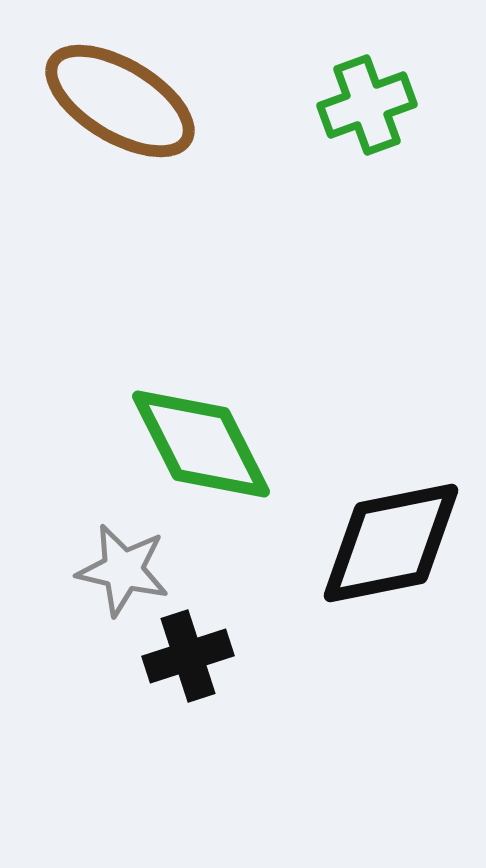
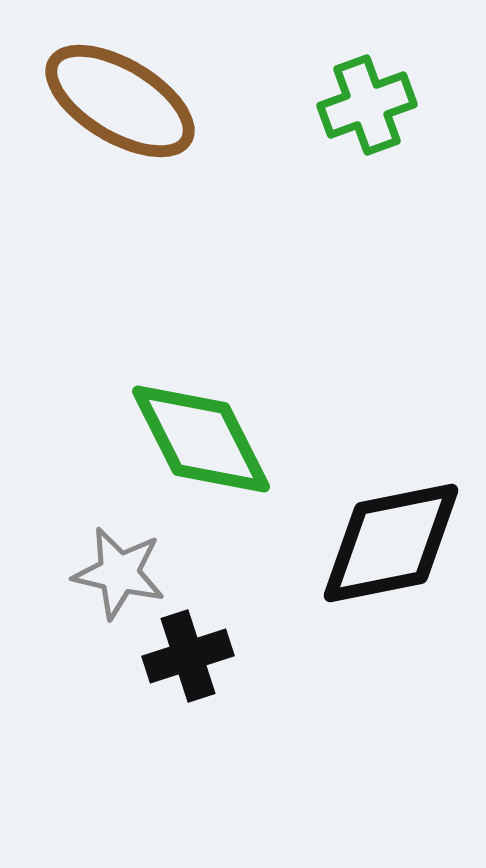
green diamond: moved 5 px up
gray star: moved 4 px left, 3 px down
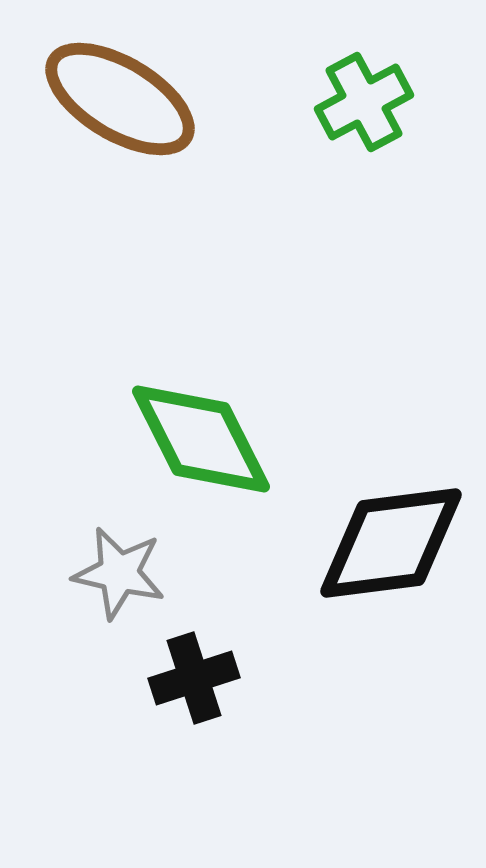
brown ellipse: moved 2 px up
green cross: moved 3 px left, 3 px up; rotated 8 degrees counterclockwise
black diamond: rotated 4 degrees clockwise
black cross: moved 6 px right, 22 px down
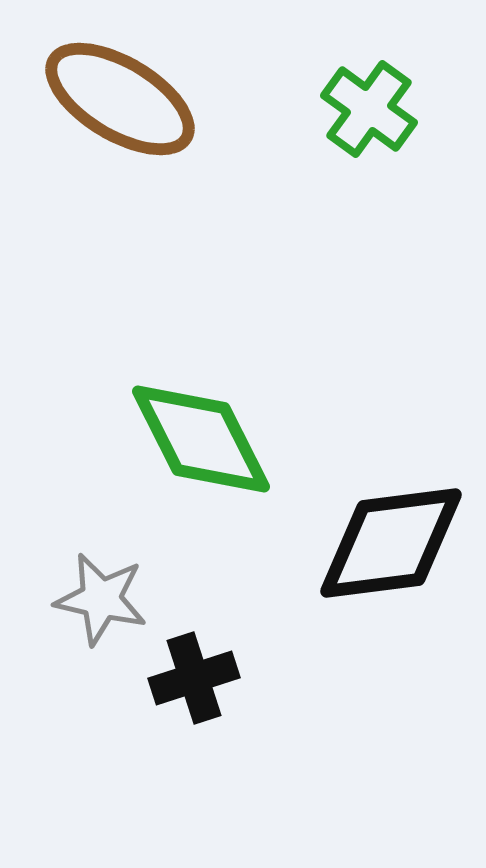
green cross: moved 5 px right, 7 px down; rotated 26 degrees counterclockwise
gray star: moved 18 px left, 26 px down
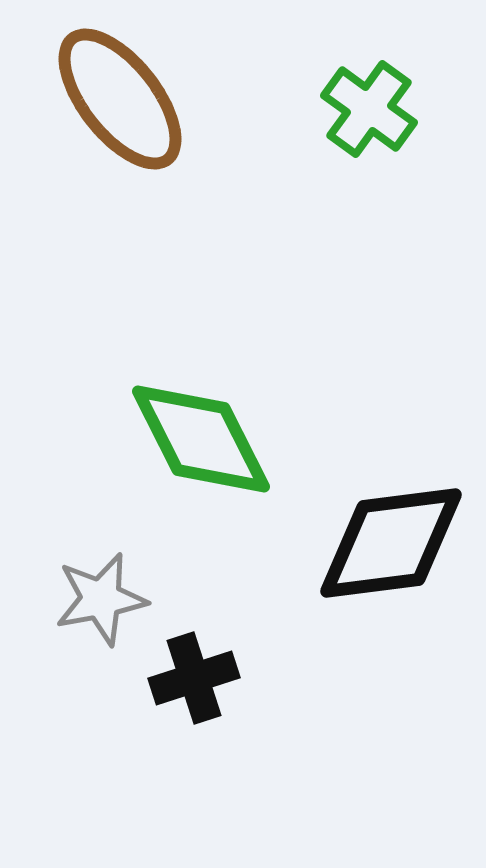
brown ellipse: rotated 21 degrees clockwise
gray star: rotated 24 degrees counterclockwise
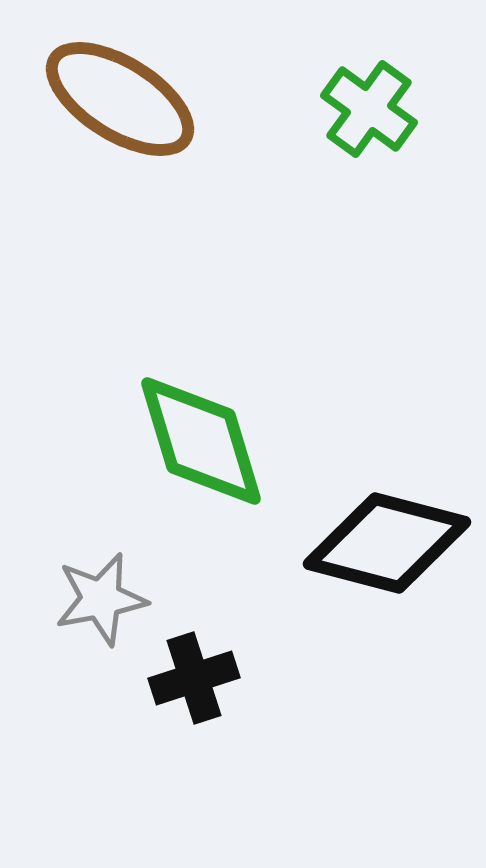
brown ellipse: rotated 20 degrees counterclockwise
green diamond: moved 2 px down; rotated 10 degrees clockwise
black diamond: moved 4 px left; rotated 22 degrees clockwise
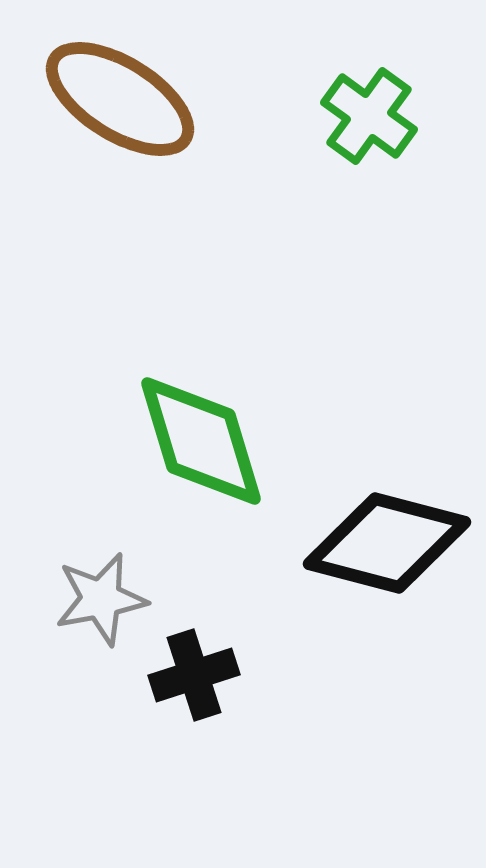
green cross: moved 7 px down
black cross: moved 3 px up
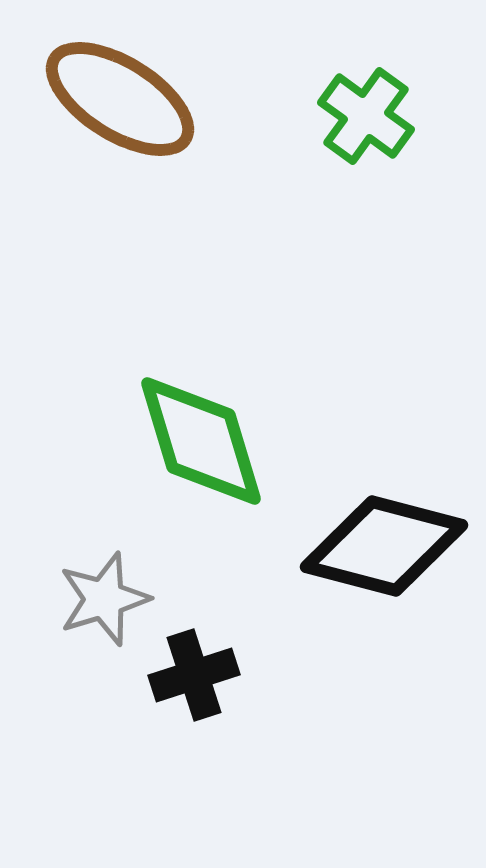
green cross: moved 3 px left
black diamond: moved 3 px left, 3 px down
gray star: moved 3 px right; rotated 6 degrees counterclockwise
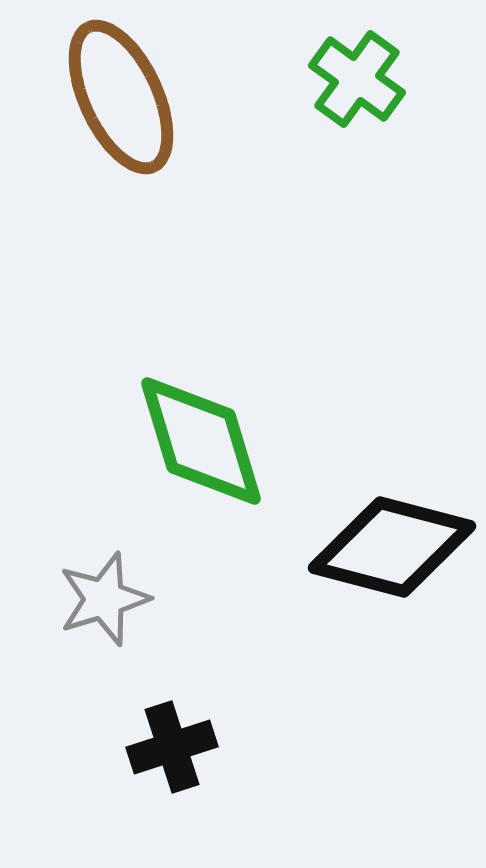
brown ellipse: moved 1 px right, 2 px up; rotated 33 degrees clockwise
green cross: moved 9 px left, 37 px up
black diamond: moved 8 px right, 1 px down
black cross: moved 22 px left, 72 px down
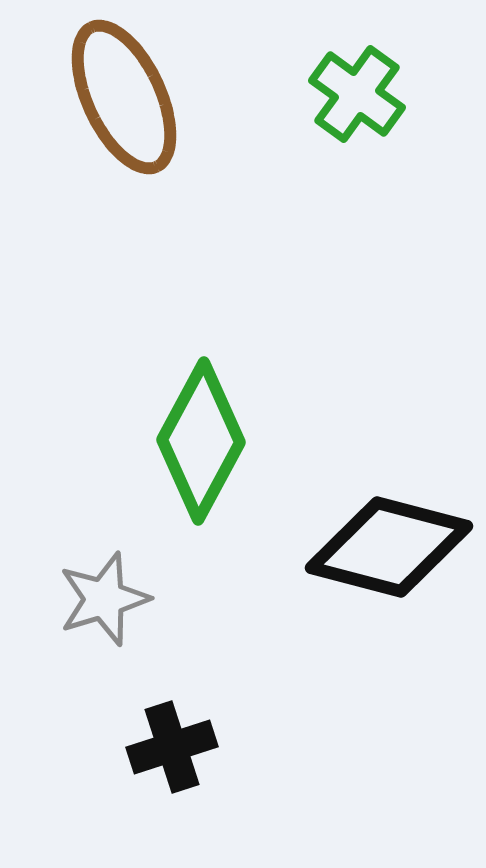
green cross: moved 15 px down
brown ellipse: moved 3 px right
green diamond: rotated 45 degrees clockwise
black diamond: moved 3 px left
